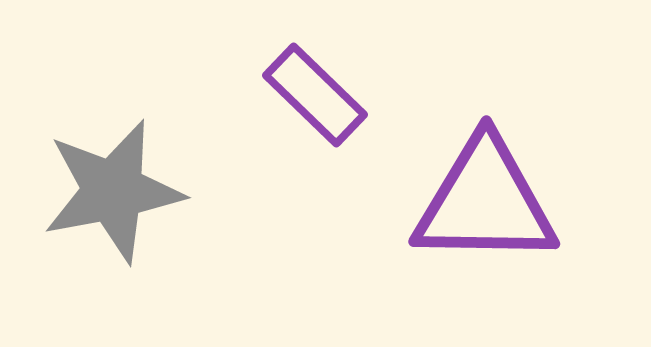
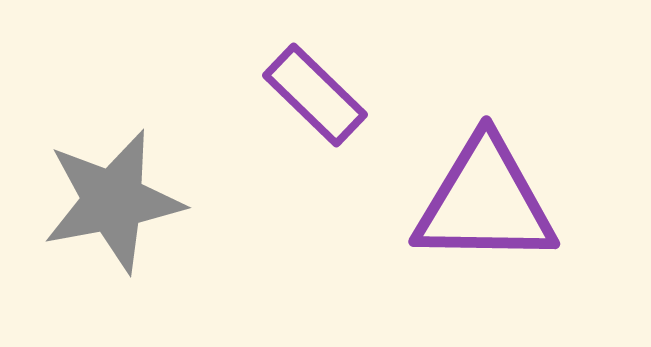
gray star: moved 10 px down
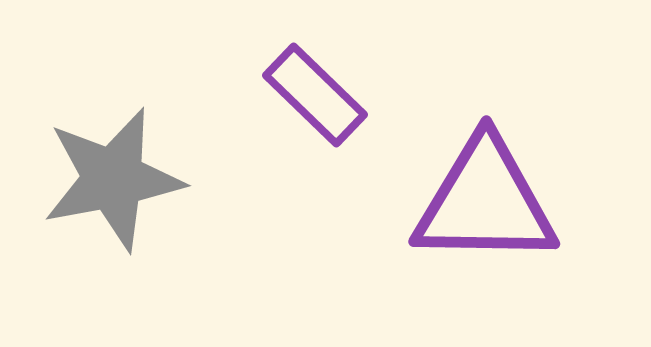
gray star: moved 22 px up
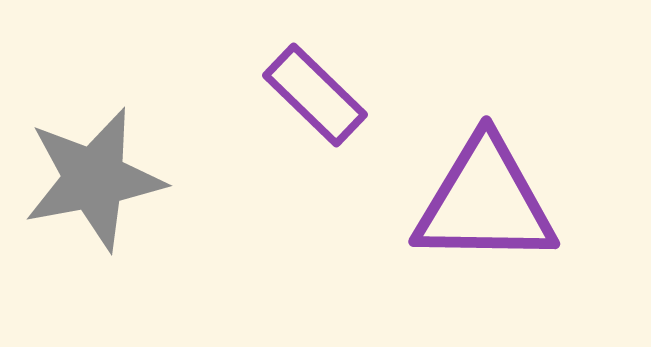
gray star: moved 19 px left
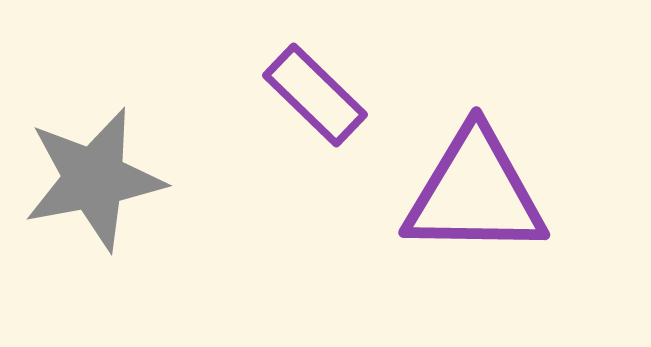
purple triangle: moved 10 px left, 9 px up
